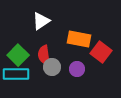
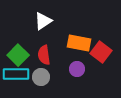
white triangle: moved 2 px right
orange rectangle: moved 4 px down
gray circle: moved 11 px left, 10 px down
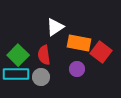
white triangle: moved 12 px right, 6 px down
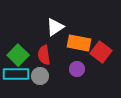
gray circle: moved 1 px left, 1 px up
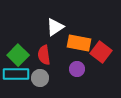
gray circle: moved 2 px down
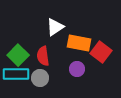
red semicircle: moved 1 px left, 1 px down
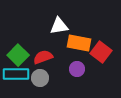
white triangle: moved 4 px right, 1 px up; rotated 24 degrees clockwise
red semicircle: moved 1 px down; rotated 78 degrees clockwise
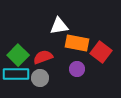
orange rectangle: moved 2 px left
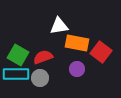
green square: rotated 15 degrees counterclockwise
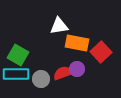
red square: rotated 10 degrees clockwise
red semicircle: moved 20 px right, 16 px down
gray circle: moved 1 px right, 1 px down
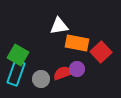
cyan rectangle: moved 1 px up; rotated 70 degrees counterclockwise
